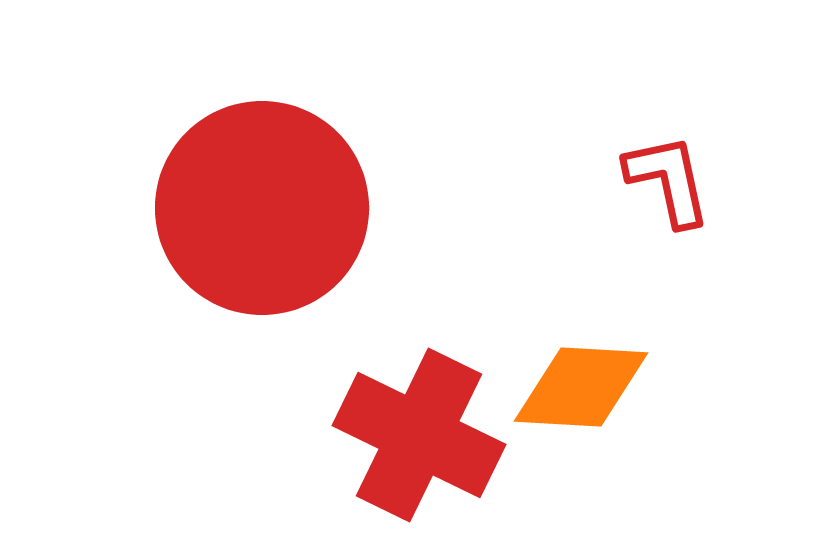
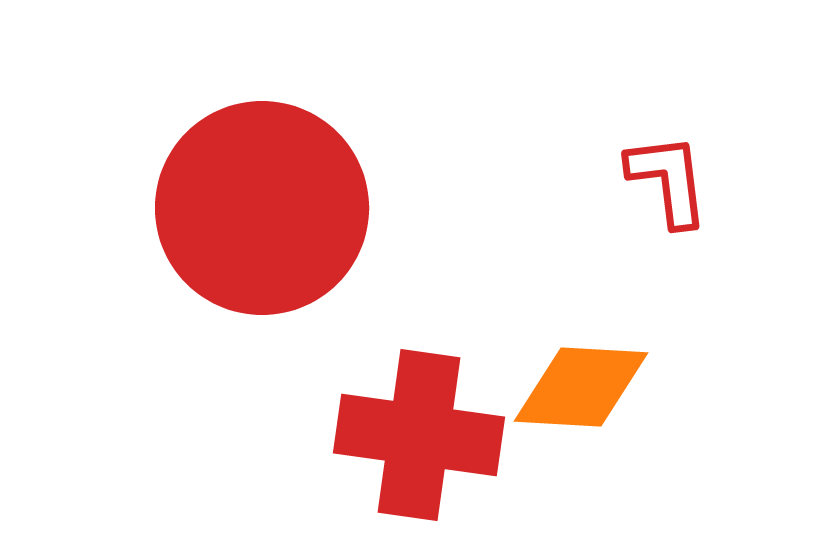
red L-shape: rotated 5 degrees clockwise
red cross: rotated 18 degrees counterclockwise
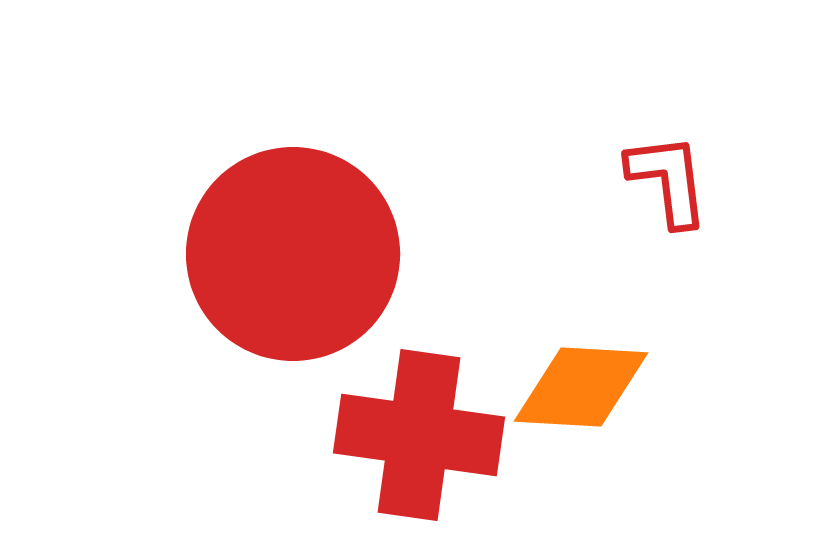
red circle: moved 31 px right, 46 px down
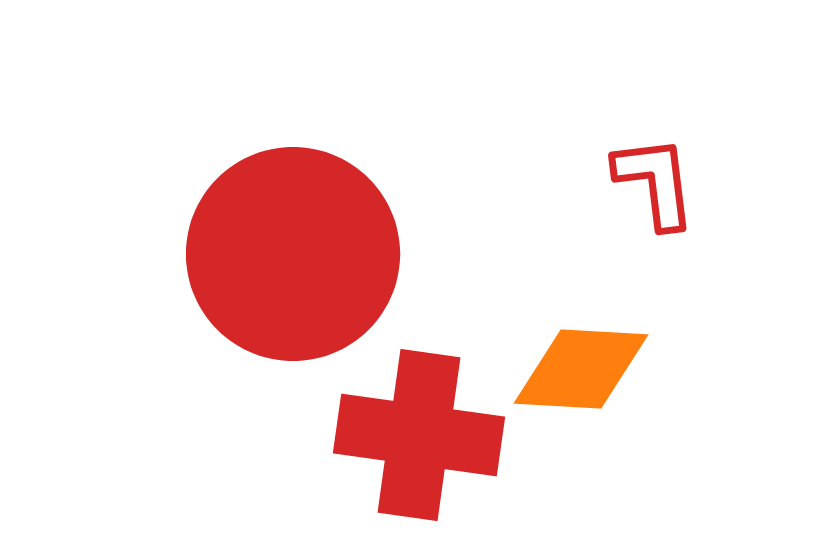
red L-shape: moved 13 px left, 2 px down
orange diamond: moved 18 px up
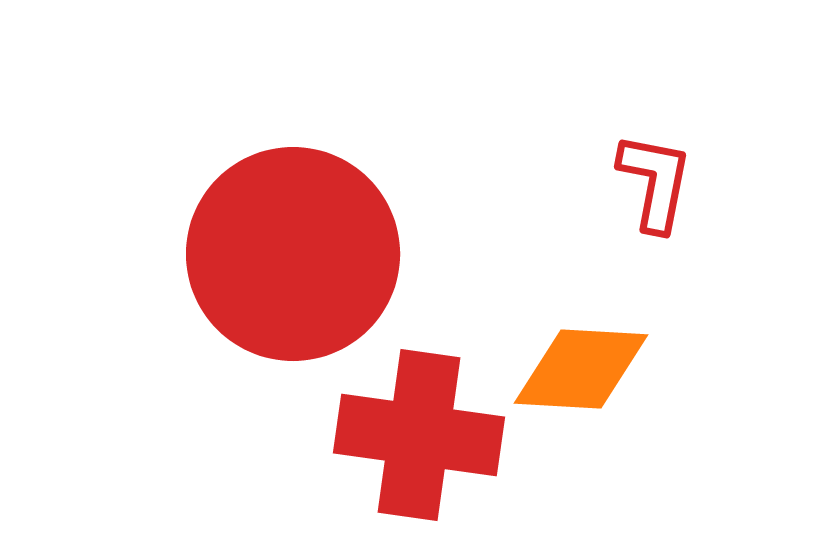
red L-shape: rotated 18 degrees clockwise
